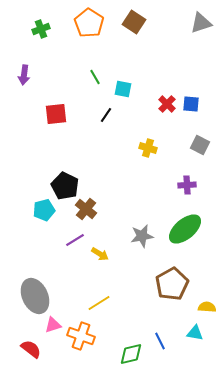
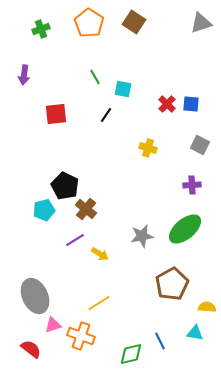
purple cross: moved 5 px right
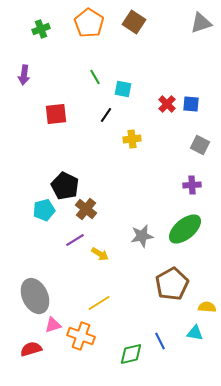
yellow cross: moved 16 px left, 9 px up; rotated 24 degrees counterclockwise
red semicircle: rotated 55 degrees counterclockwise
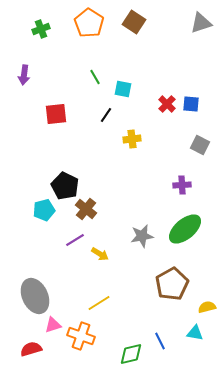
purple cross: moved 10 px left
yellow semicircle: rotated 18 degrees counterclockwise
